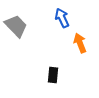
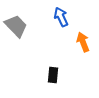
blue arrow: moved 1 px left, 1 px up
orange arrow: moved 3 px right, 1 px up
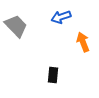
blue arrow: rotated 84 degrees counterclockwise
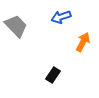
orange arrow: rotated 48 degrees clockwise
black rectangle: rotated 28 degrees clockwise
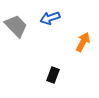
blue arrow: moved 11 px left, 1 px down
black rectangle: rotated 14 degrees counterclockwise
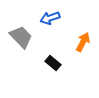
gray trapezoid: moved 5 px right, 11 px down
black rectangle: moved 12 px up; rotated 70 degrees counterclockwise
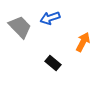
gray trapezoid: moved 1 px left, 10 px up
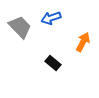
blue arrow: moved 1 px right
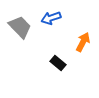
black rectangle: moved 5 px right
